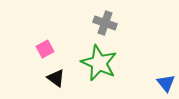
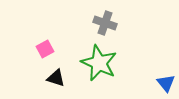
black triangle: rotated 18 degrees counterclockwise
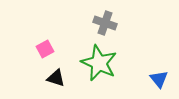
blue triangle: moved 7 px left, 4 px up
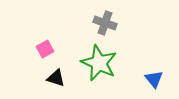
blue triangle: moved 5 px left
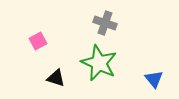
pink square: moved 7 px left, 8 px up
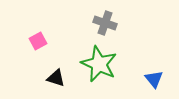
green star: moved 1 px down
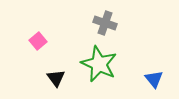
pink square: rotated 12 degrees counterclockwise
black triangle: rotated 36 degrees clockwise
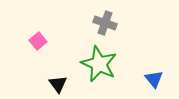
black triangle: moved 2 px right, 6 px down
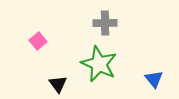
gray cross: rotated 20 degrees counterclockwise
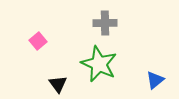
blue triangle: moved 1 px right, 1 px down; rotated 30 degrees clockwise
